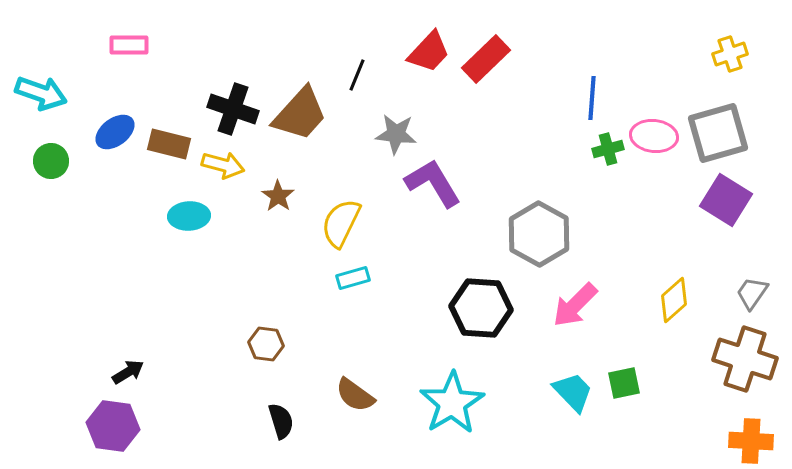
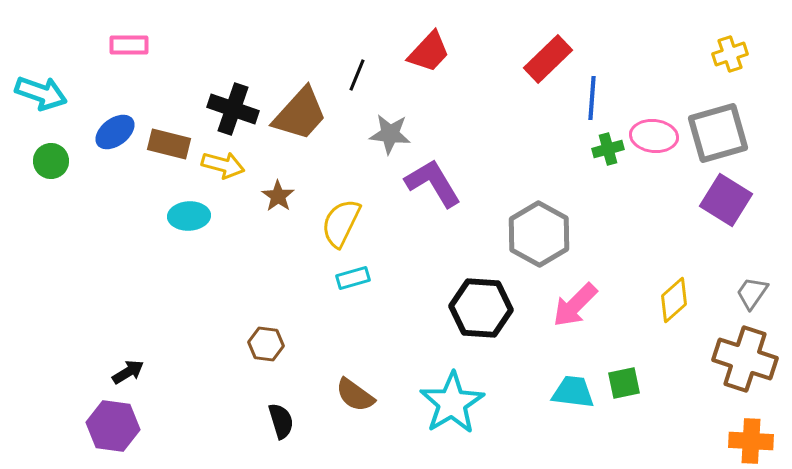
red rectangle: moved 62 px right
gray star: moved 6 px left
cyan trapezoid: rotated 39 degrees counterclockwise
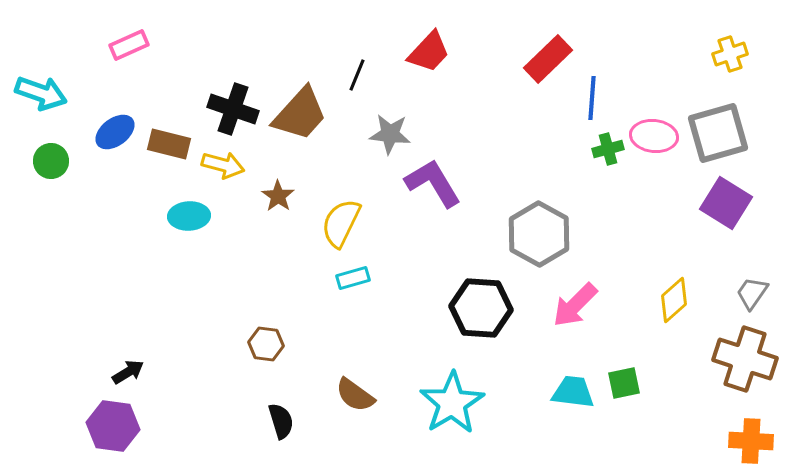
pink rectangle: rotated 24 degrees counterclockwise
purple square: moved 3 px down
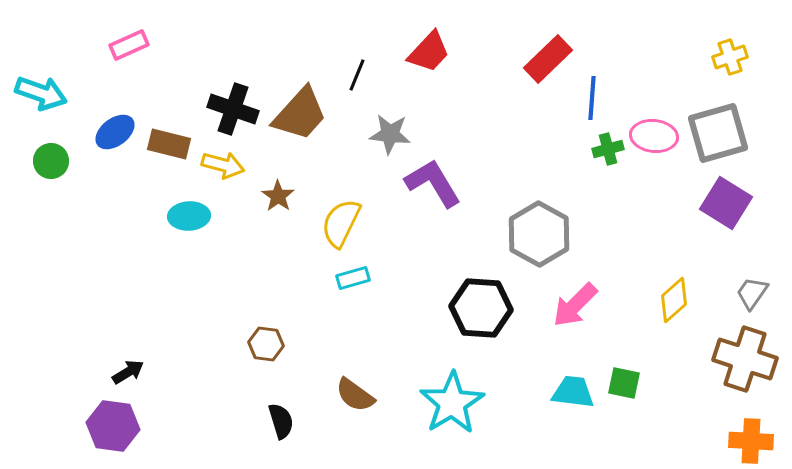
yellow cross: moved 3 px down
green square: rotated 24 degrees clockwise
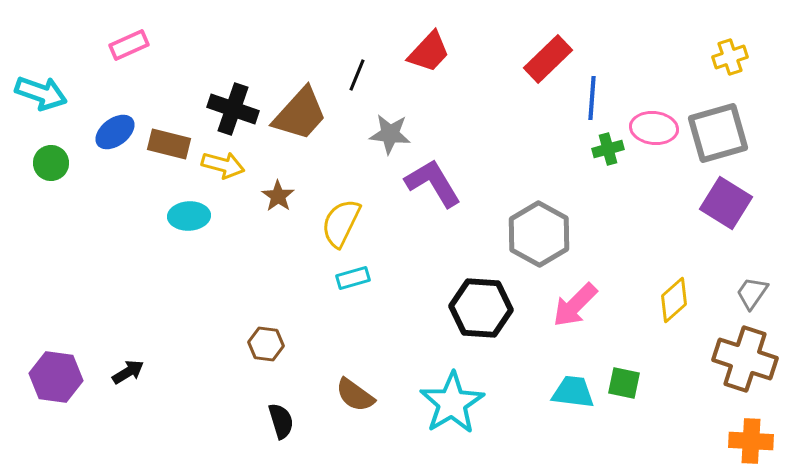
pink ellipse: moved 8 px up
green circle: moved 2 px down
purple hexagon: moved 57 px left, 49 px up
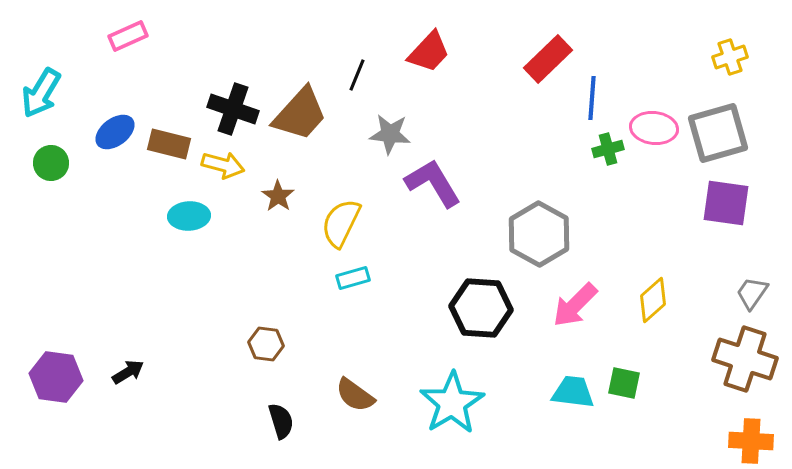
pink rectangle: moved 1 px left, 9 px up
cyan arrow: rotated 102 degrees clockwise
purple square: rotated 24 degrees counterclockwise
yellow diamond: moved 21 px left
